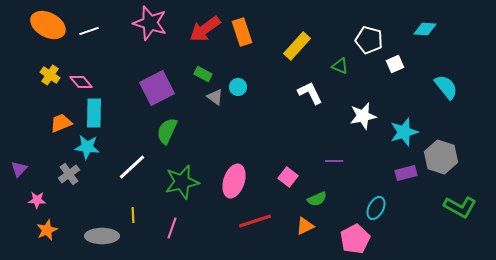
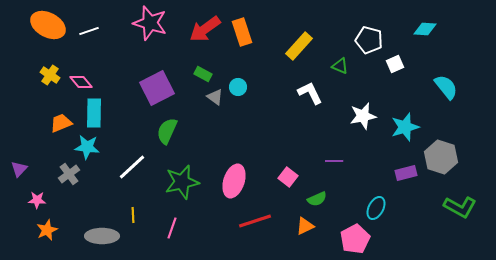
yellow rectangle at (297, 46): moved 2 px right
cyan star at (404, 132): moved 1 px right, 5 px up
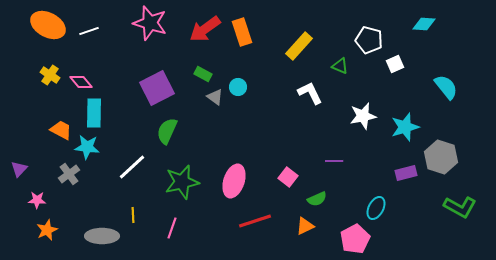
cyan diamond at (425, 29): moved 1 px left, 5 px up
orange trapezoid at (61, 123): moved 7 px down; rotated 50 degrees clockwise
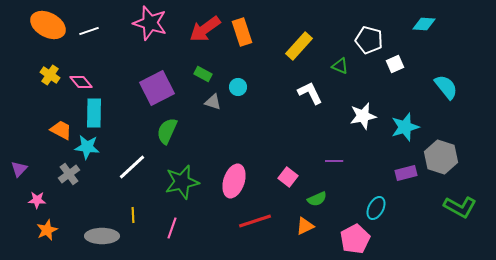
gray triangle at (215, 97): moved 2 px left, 5 px down; rotated 18 degrees counterclockwise
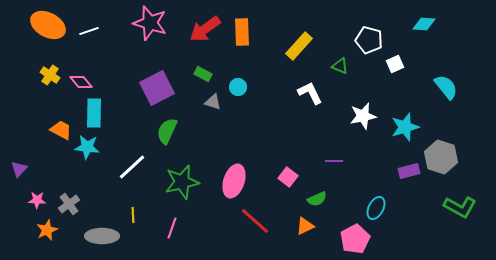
orange rectangle at (242, 32): rotated 16 degrees clockwise
purple rectangle at (406, 173): moved 3 px right, 2 px up
gray cross at (69, 174): moved 30 px down
red line at (255, 221): rotated 60 degrees clockwise
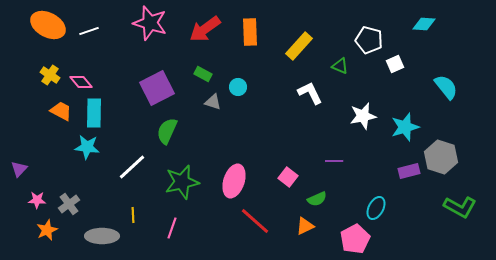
orange rectangle at (242, 32): moved 8 px right
orange trapezoid at (61, 130): moved 19 px up
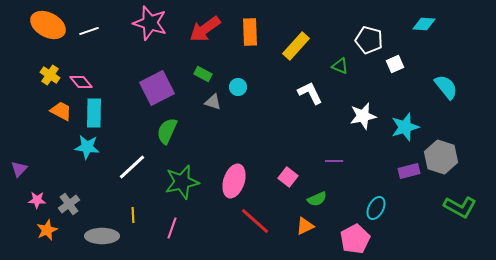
yellow rectangle at (299, 46): moved 3 px left
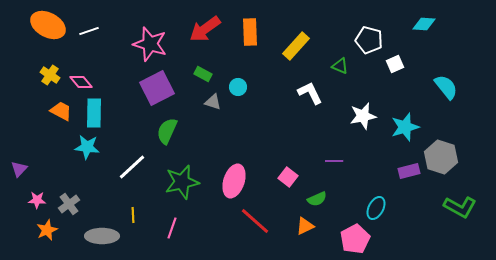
pink star at (150, 23): moved 21 px down
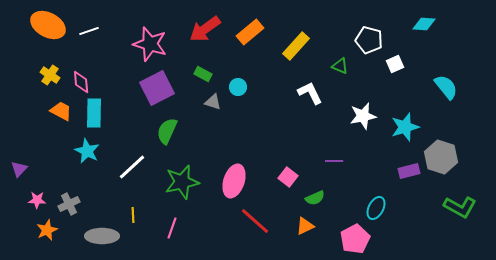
orange rectangle at (250, 32): rotated 52 degrees clockwise
pink diamond at (81, 82): rotated 35 degrees clockwise
cyan star at (87, 147): moved 4 px down; rotated 20 degrees clockwise
green semicircle at (317, 199): moved 2 px left, 1 px up
gray cross at (69, 204): rotated 10 degrees clockwise
